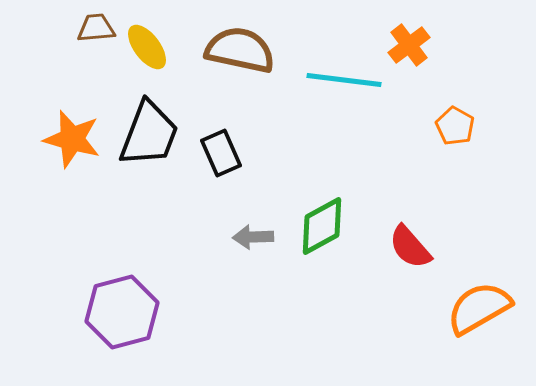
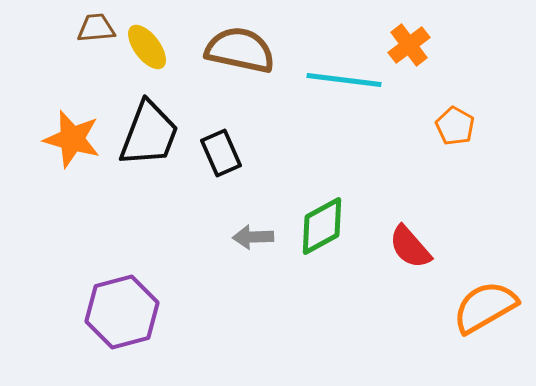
orange semicircle: moved 6 px right, 1 px up
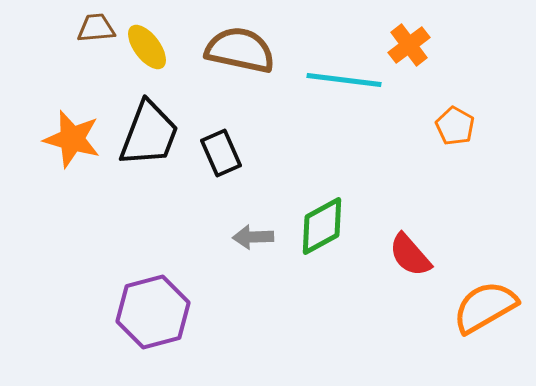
red semicircle: moved 8 px down
purple hexagon: moved 31 px right
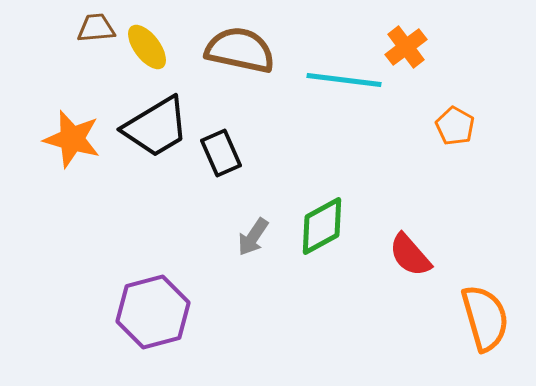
orange cross: moved 3 px left, 2 px down
black trapezoid: moved 7 px right, 7 px up; rotated 38 degrees clockwise
gray arrow: rotated 54 degrees counterclockwise
orange semicircle: moved 11 px down; rotated 104 degrees clockwise
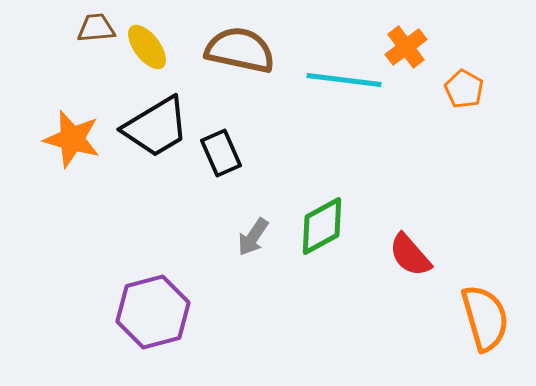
orange pentagon: moved 9 px right, 37 px up
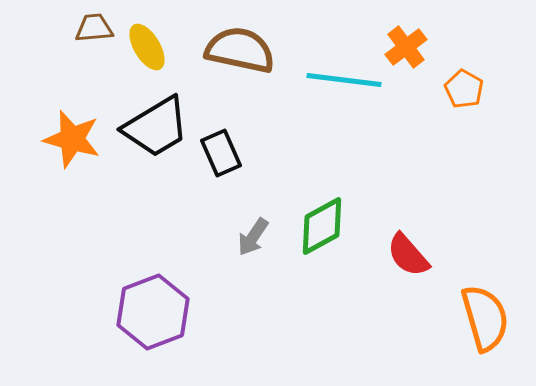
brown trapezoid: moved 2 px left
yellow ellipse: rotated 6 degrees clockwise
red semicircle: moved 2 px left
purple hexagon: rotated 6 degrees counterclockwise
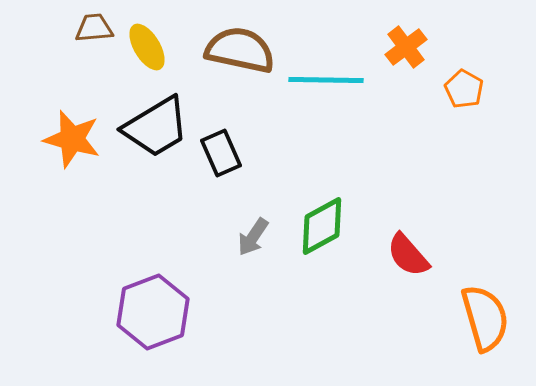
cyan line: moved 18 px left; rotated 6 degrees counterclockwise
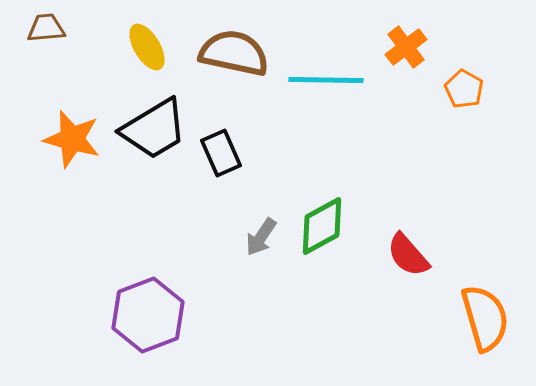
brown trapezoid: moved 48 px left
brown semicircle: moved 6 px left, 3 px down
black trapezoid: moved 2 px left, 2 px down
gray arrow: moved 8 px right
purple hexagon: moved 5 px left, 3 px down
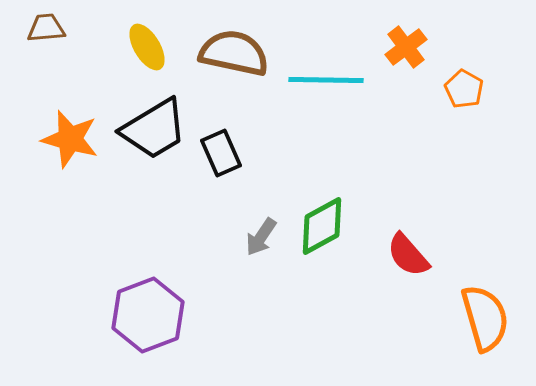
orange star: moved 2 px left
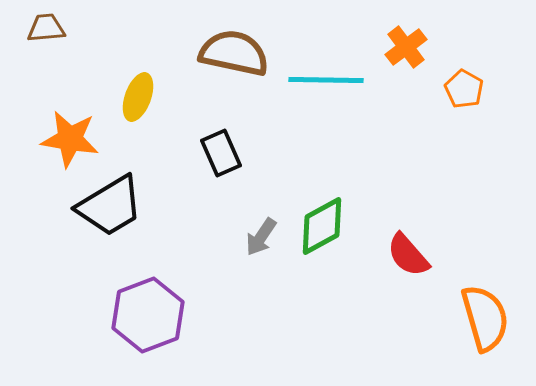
yellow ellipse: moved 9 px left, 50 px down; rotated 51 degrees clockwise
black trapezoid: moved 44 px left, 77 px down
orange star: rotated 6 degrees counterclockwise
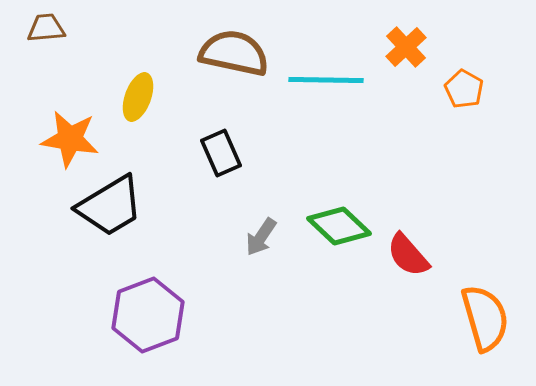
orange cross: rotated 6 degrees counterclockwise
green diamond: moved 17 px right; rotated 72 degrees clockwise
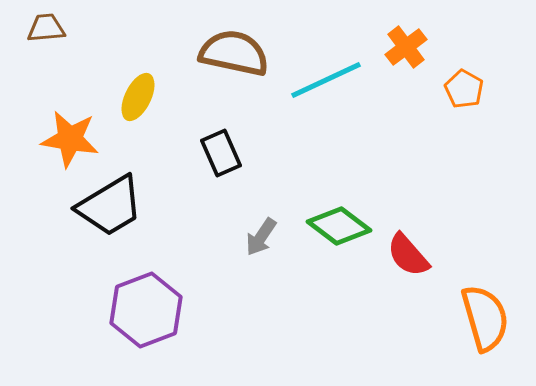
orange cross: rotated 6 degrees clockwise
cyan line: rotated 26 degrees counterclockwise
yellow ellipse: rotated 6 degrees clockwise
green diamond: rotated 6 degrees counterclockwise
purple hexagon: moved 2 px left, 5 px up
